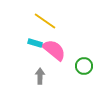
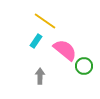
cyan rectangle: moved 1 px right, 2 px up; rotated 72 degrees counterclockwise
pink semicircle: moved 11 px right
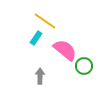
cyan rectangle: moved 3 px up
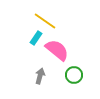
pink semicircle: moved 8 px left
green circle: moved 10 px left, 9 px down
gray arrow: rotated 14 degrees clockwise
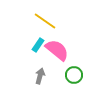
cyan rectangle: moved 2 px right, 7 px down
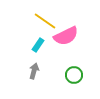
pink semicircle: moved 9 px right, 14 px up; rotated 115 degrees clockwise
gray arrow: moved 6 px left, 5 px up
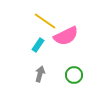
gray arrow: moved 6 px right, 3 px down
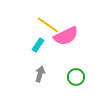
yellow line: moved 3 px right, 4 px down
green circle: moved 2 px right, 2 px down
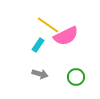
gray arrow: rotated 91 degrees clockwise
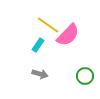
pink semicircle: moved 2 px right, 1 px up; rotated 20 degrees counterclockwise
green circle: moved 9 px right, 1 px up
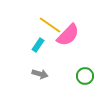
yellow line: moved 2 px right
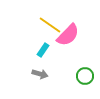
cyan rectangle: moved 5 px right, 5 px down
